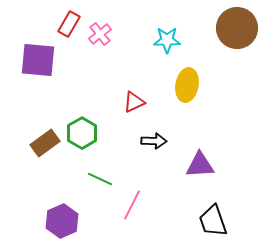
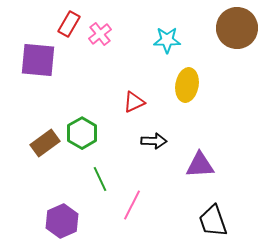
green line: rotated 40 degrees clockwise
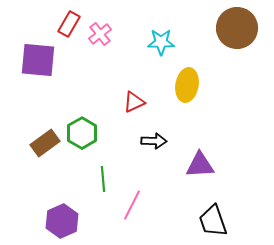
cyan star: moved 6 px left, 2 px down
green line: moved 3 px right; rotated 20 degrees clockwise
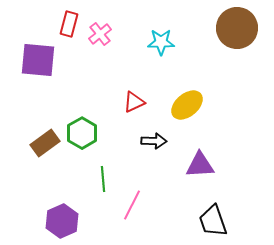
red rectangle: rotated 15 degrees counterclockwise
yellow ellipse: moved 20 px down; rotated 40 degrees clockwise
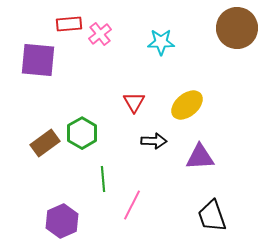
red rectangle: rotated 70 degrees clockwise
red triangle: rotated 35 degrees counterclockwise
purple triangle: moved 8 px up
black trapezoid: moved 1 px left, 5 px up
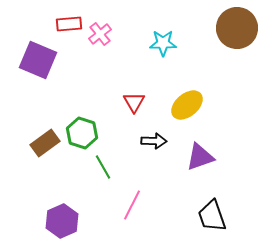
cyan star: moved 2 px right, 1 px down
purple square: rotated 18 degrees clockwise
green hexagon: rotated 12 degrees counterclockwise
purple triangle: rotated 16 degrees counterclockwise
green line: moved 12 px up; rotated 25 degrees counterclockwise
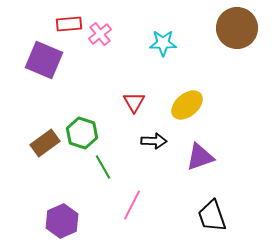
purple square: moved 6 px right
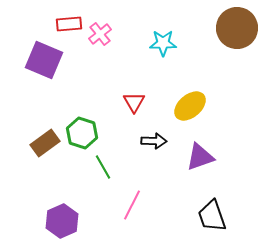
yellow ellipse: moved 3 px right, 1 px down
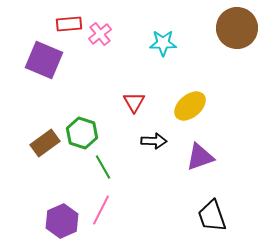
pink line: moved 31 px left, 5 px down
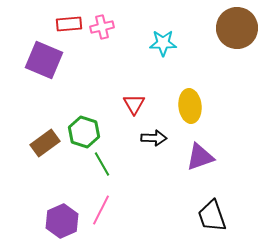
pink cross: moved 2 px right, 7 px up; rotated 25 degrees clockwise
red triangle: moved 2 px down
yellow ellipse: rotated 56 degrees counterclockwise
green hexagon: moved 2 px right, 1 px up
black arrow: moved 3 px up
green line: moved 1 px left, 3 px up
